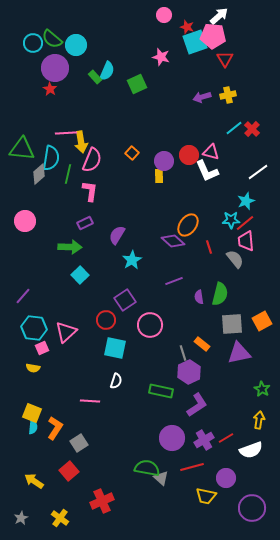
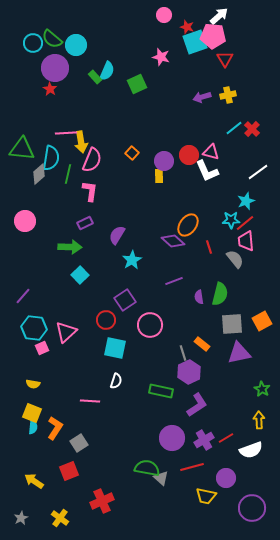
yellow semicircle at (33, 368): moved 16 px down
yellow arrow at (259, 420): rotated 12 degrees counterclockwise
red square at (69, 471): rotated 18 degrees clockwise
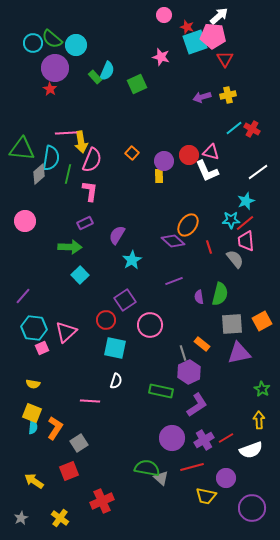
red cross at (252, 129): rotated 14 degrees counterclockwise
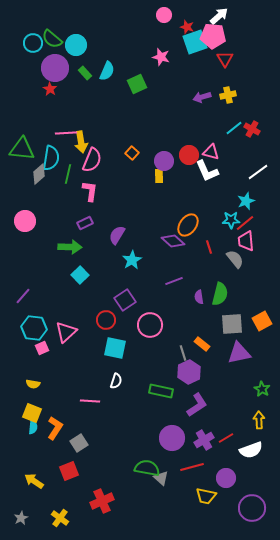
green rectangle at (95, 77): moved 10 px left, 4 px up
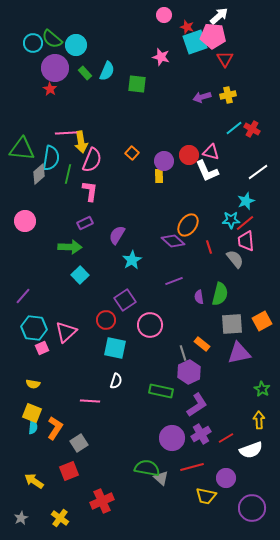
green square at (137, 84): rotated 30 degrees clockwise
purple cross at (204, 440): moved 3 px left, 6 px up
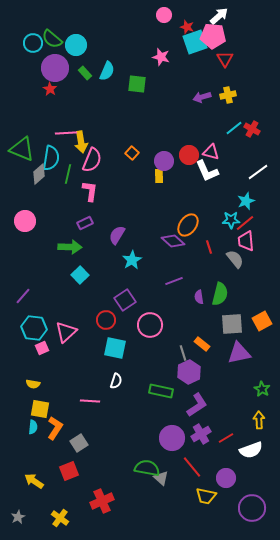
green triangle at (22, 149): rotated 16 degrees clockwise
yellow square at (32, 413): moved 8 px right, 4 px up; rotated 12 degrees counterclockwise
red line at (192, 467): rotated 65 degrees clockwise
gray star at (21, 518): moved 3 px left, 1 px up
